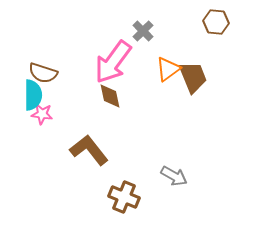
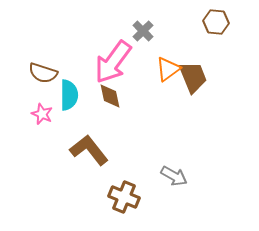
cyan semicircle: moved 36 px right
pink star: rotated 15 degrees clockwise
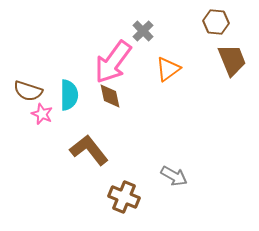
brown semicircle: moved 15 px left, 18 px down
brown trapezoid: moved 39 px right, 17 px up
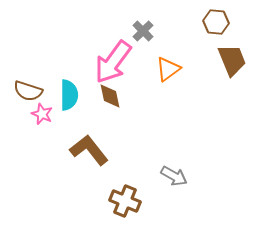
brown cross: moved 1 px right, 4 px down
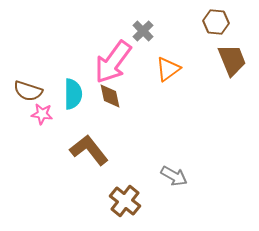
cyan semicircle: moved 4 px right, 1 px up
pink star: rotated 15 degrees counterclockwise
brown cross: rotated 16 degrees clockwise
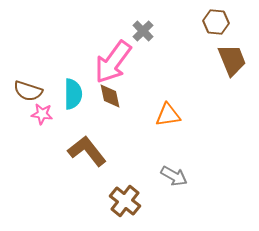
orange triangle: moved 46 px down; rotated 28 degrees clockwise
brown L-shape: moved 2 px left, 1 px down
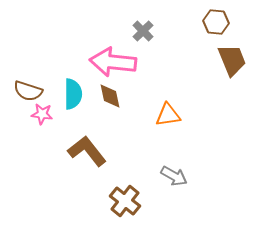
pink arrow: rotated 60 degrees clockwise
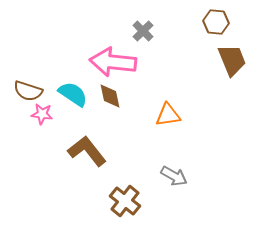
cyan semicircle: rotated 56 degrees counterclockwise
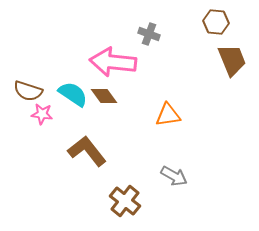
gray cross: moved 6 px right, 3 px down; rotated 25 degrees counterclockwise
brown diamond: moved 6 px left; rotated 24 degrees counterclockwise
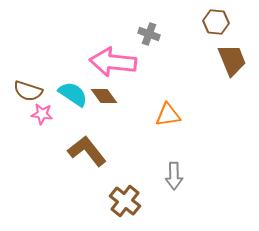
gray arrow: rotated 60 degrees clockwise
